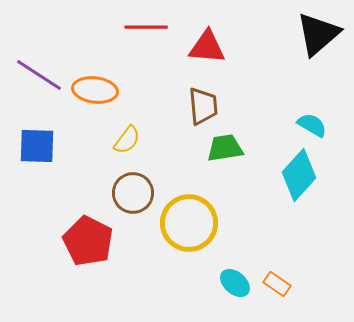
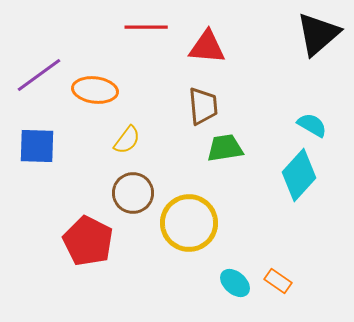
purple line: rotated 69 degrees counterclockwise
orange rectangle: moved 1 px right, 3 px up
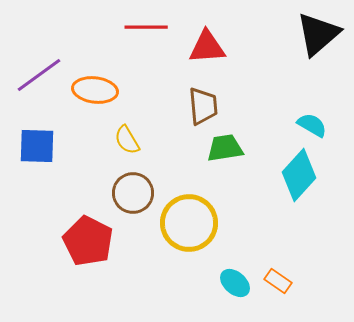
red triangle: rotated 9 degrees counterclockwise
yellow semicircle: rotated 112 degrees clockwise
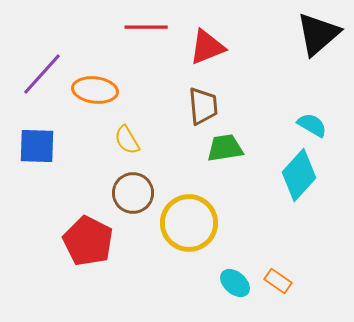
red triangle: rotated 18 degrees counterclockwise
purple line: moved 3 px right, 1 px up; rotated 12 degrees counterclockwise
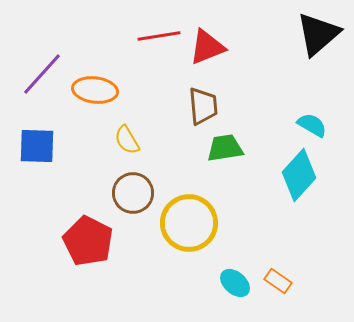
red line: moved 13 px right, 9 px down; rotated 9 degrees counterclockwise
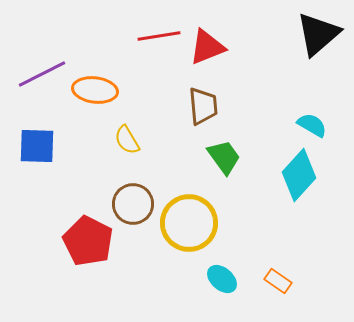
purple line: rotated 21 degrees clockwise
green trapezoid: moved 1 px left, 9 px down; rotated 63 degrees clockwise
brown circle: moved 11 px down
cyan ellipse: moved 13 px left, 4 px up
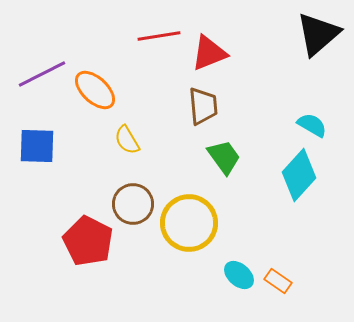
red triangle: moved 2 px right, 6 px down
orange ellipse: rotated 36 degrees clockwise
cyan ellipse: moved 17 px right, 4 px up
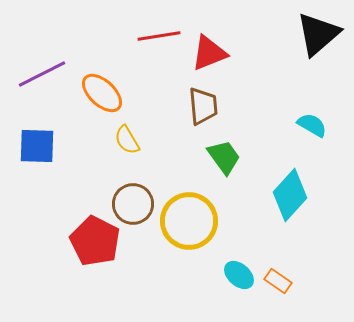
orange ellipse: moved 7 px right, 3 px down
cyan diamond: moved 9 px left, 20 px down
yellow circle: moved 2 px up
red pentagon: moved 7 px right
